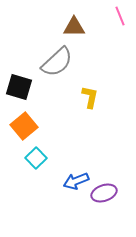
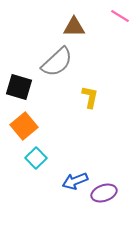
pink line: rotated 36 degrees counterclockwise
blue arrow: moved 1 px left
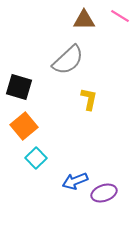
brown triangle: moved 10 px right, 7 px up
gray semicircle: moved 11 px right, 2 px up
yellow L-shape: moved 1 px left, 2 px down
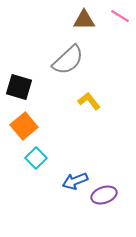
yellow L-shape: moved 2 px down; rotated 50 degrees counterclockwise
purple ellipse: moved 2 px down
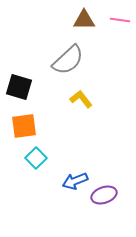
pink line: moved 4 px down; rotated 24 degrees counterclockwise
yellow L-shape: moved 8 px left, 2 px up
orange square: rotated 32 degrees clockwise
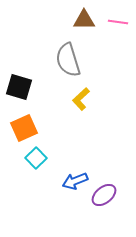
pink line: moved 2 px left, 2 px down
gray semicircle: rotated 116 degrees clockwise
yellow L-shape: rotated 95 degrees counterclockwise
orange square: moved 2 px down; rotated 16 degrees counterclockwise
purple ellipse: rotated 20 degrees counterclockwise
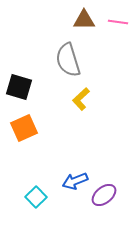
cyan square: moved 39 px down
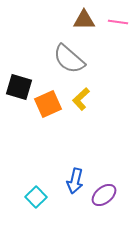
gray semicircle: moved 1 px right, 1 px up; rotated 32 degrees counterclockwise
orange square: moved 24 px right, 24 px up
blue arrow: rotated 55 degrees counterclockwise
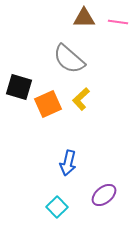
brown triangle: moved 2 px up
blue arrow: moved 7 px left, 18 px up
cyan square: moved 21 px right, 10 px down
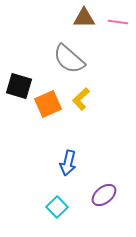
black square: moved 1 px up
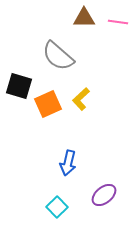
gray semicircle: moved 11 px left, 3 px up
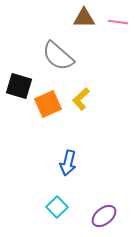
purple ellipse: moved 21 px down
